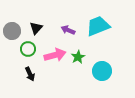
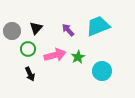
purple arrow: rotated 24 degrees clockwise
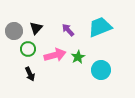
cyan trapezoid: moved 2 px right, 1 px down
gray circle: moved 2 px right
cyan circle: moved 1 px left, 1 px up
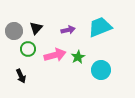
purple arrow: rotated 120 degrees clockwise
black arrow: moved 9 px left, 2 px down
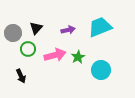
gray circle: moved 1 px left, 2 px down
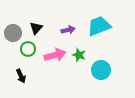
cyan trapezoid: moved 1 px left, 1 px up
green star: moved 1 px right, 2 px up; rotated 24 degrees counterclockwise
